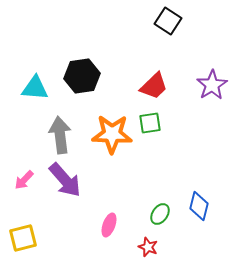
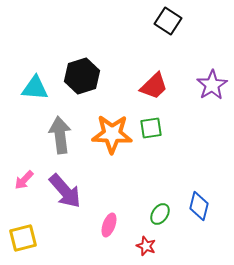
black hexagon: rotated 8 degrees counterclockwise
green square: moved 1 px right, 5 px down
purple arrow: moved 11 px down
red star: moved 2 px left, 1 px up
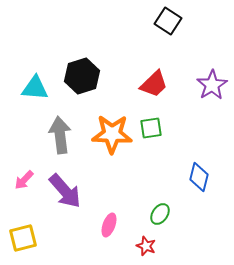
red trapezoid: moved 2 px up
blue diamond: moved 29 px up
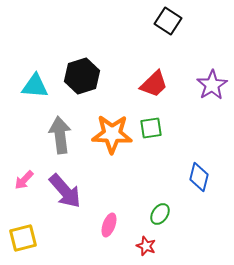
cyan triangle: moved 2 px up
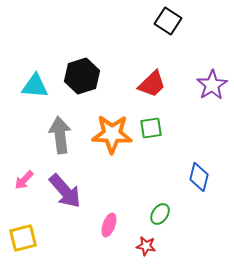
red trapezoid: moved 2 px left
red star: rotated 12 degrees counterclockwise
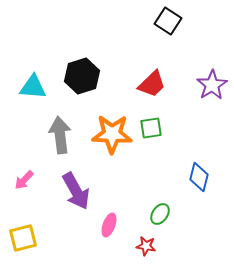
cyan triangle: moved 2 px left, 1 px down
purple arrow: moved 11 px right; rotated 12 degrees clockwise
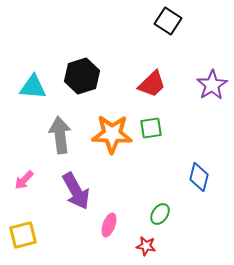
yellow square: moved 3 px up
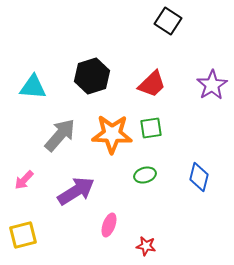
black hexagon: moved 10 px right
gray arrow: rotated 48 degrees clockwise
purple arrow: rotated 93 degrees counterclockwise
green ellipse: moved 15 px left, 39 px up; rotated 40 degrees clockwise
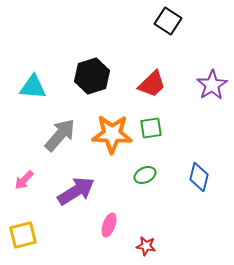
green ellipse: rotated 10 degrees counterclockwise
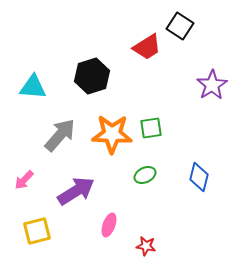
black square: moved 12 px right, 5 px down
red trapezoid: moved 5 px left, 37 px up; rotated 12 degrees clockwise
yellow square: moved 14 px right, 4 px up
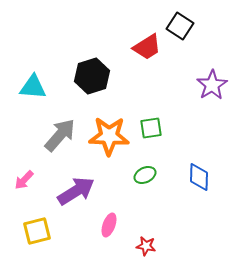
orange star: moved 3 px left, 2 px down
blue diamond: rotated 12 degrees counterclockwise
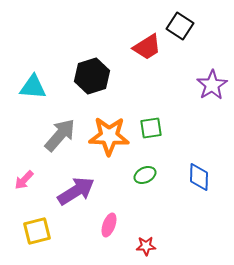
red star: rotated 12 degrees counterclockwise
